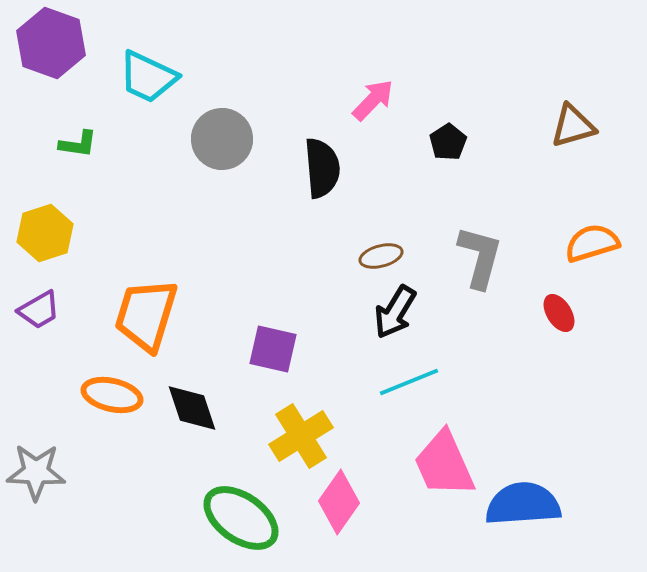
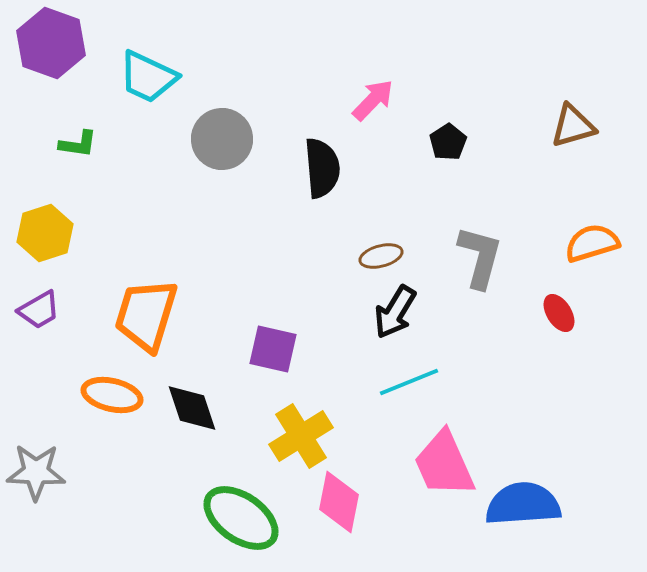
pink diamond: rotated 24 degrees counterclockwise
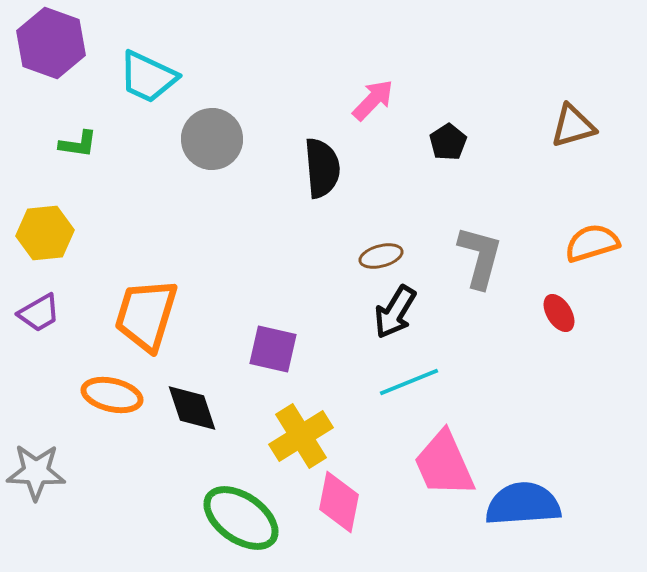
gray circle: moved 10 px left
yellow hexagon: rotated 12 degrees clockwise
purple trapezoid: moved 3 px down
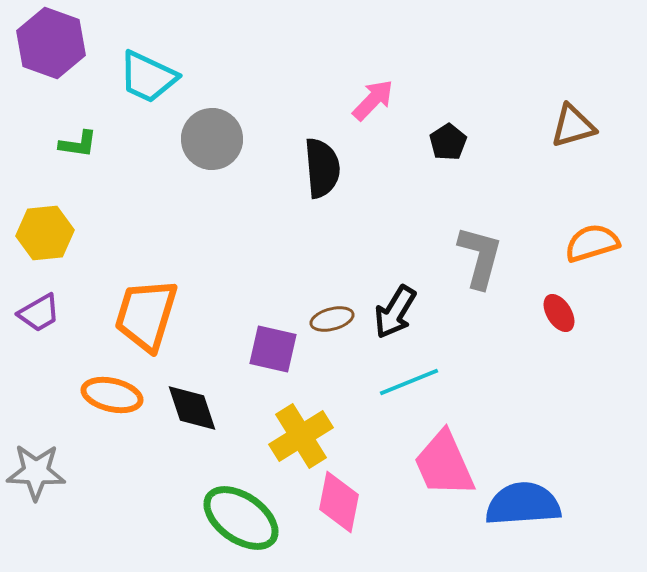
brown ellipse: moved 49 px left, 63 px down
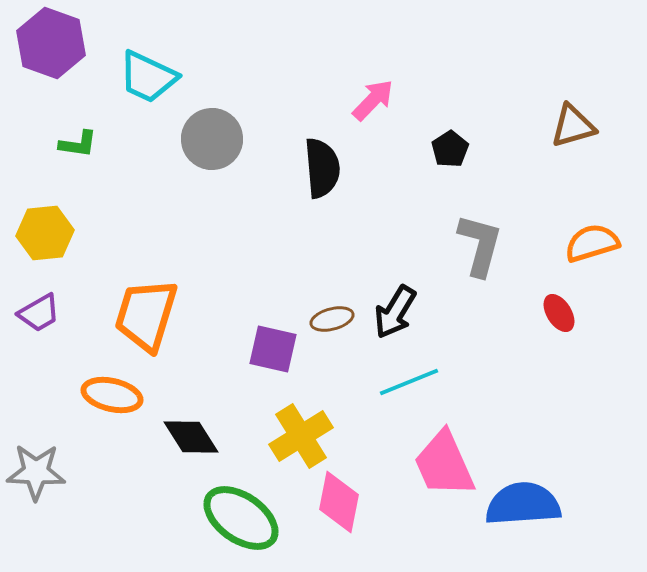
black pentagon: moved 2 px right, 7 px down
gray L-shape: moved 12 px up
black diamond: moved 1 px left, 29 px down; rotated 14 degrees counterclockwise
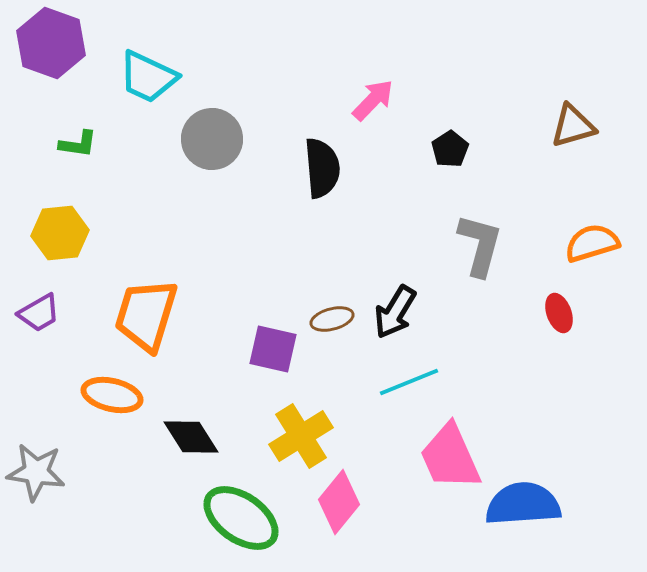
yellow hexagon: moved 15 px right
red ellipse: rotated 12 degrees clockwise
pink trapezoid: moved 6 px right, 7 px up
gray star: rotated 6 degrees clockwise
pink diamond: rotated 28 degrees clockwise
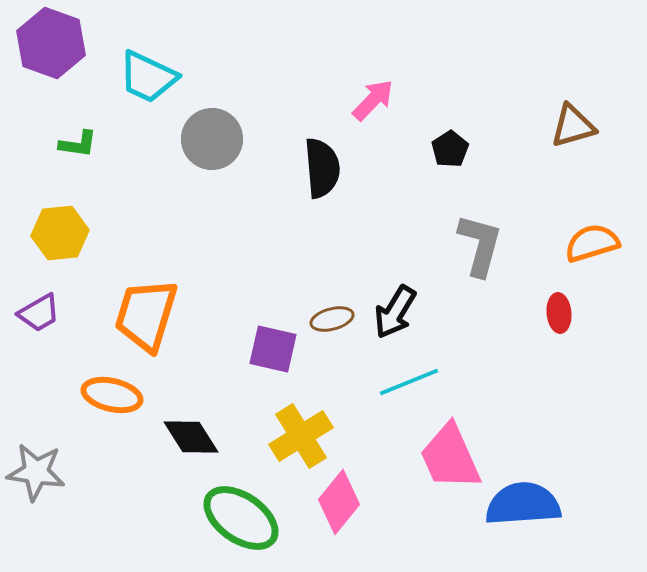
red ellipse: rotated 15 degrees clockwise
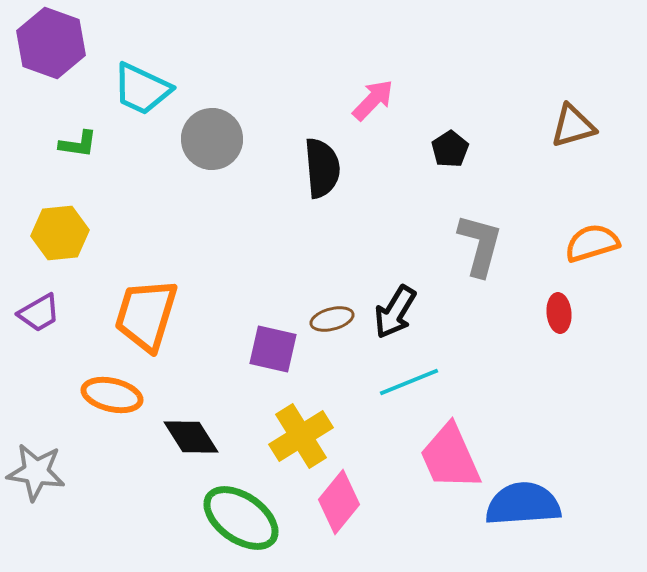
cyan trapezoid: moved 6 px left, 12 px down
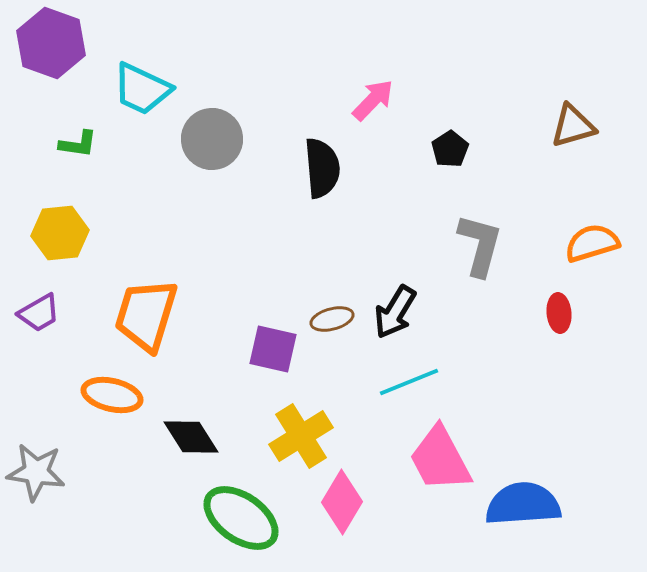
pink trapezoid: moved 10 px left, 2 px down; rotated 4 degrees counterclockwise
pink diamond: moved 3 px right; rotated 8 degrees counterclockwise
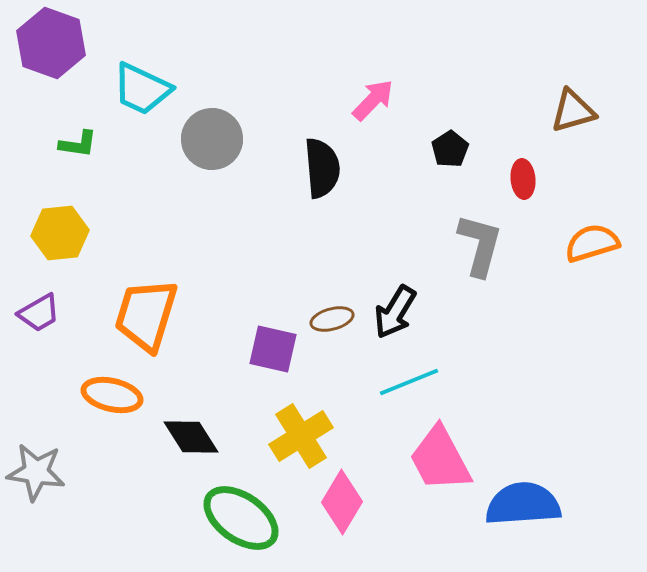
brown triangle: moved 15 px up
red ellipse: moved 36 px left, 134 px up
